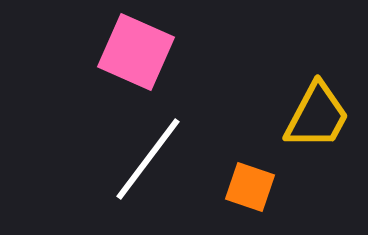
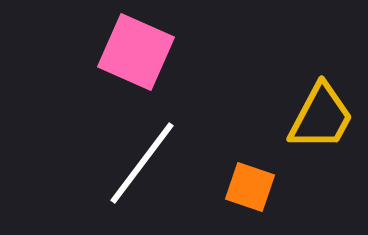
yellow trapezoid: moved 4 px right, 1 px down
white line: moved 6 px left, 4 px down
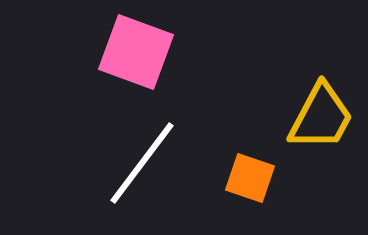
pink square: rotated 4 degrees counterclockwise
orange square: moved 9 px up
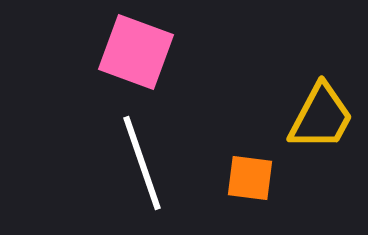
white line: rotated 56 degrees counterclockwise
orange square: rotated 12 degrees counterclockwise
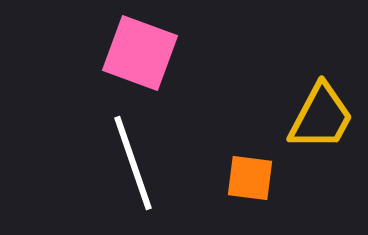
pink square: moved 4 px right, 1 px down
white line: moved 9 px left
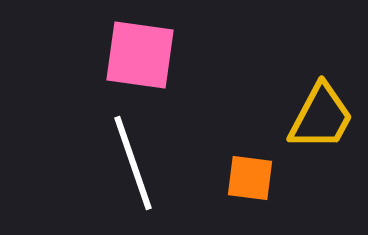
pink square: moved 2 px down; rotated 12 degrees counterclockwise
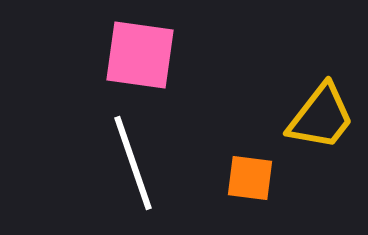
yellow trapezoid: rotated 10 degrees clockwise
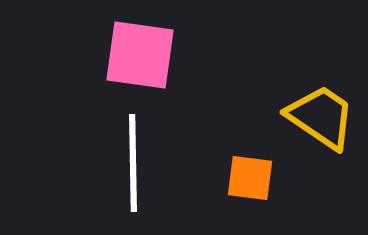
yellow trapezoid: rotated 94 degrees counterclockwise
white line: rotated 18 degrees clockwise
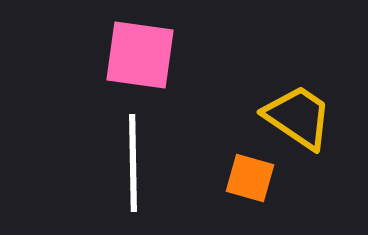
yellow trapezoid: moved 23 px left
orange square: rotated 9 degrees clockwise
